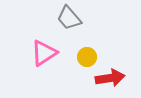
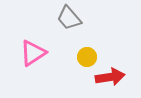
pink triangle: moved 11 px left
red arrow: moved 1 px up
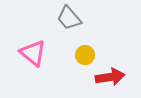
pink triangle: rotated 48 degrees counterclockwise
yellow circle: moved 2 px left, 2 px up
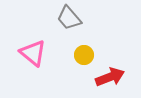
yellow circle: moved 1 px left
red arrow: rotated 12 degrees counterclockwise
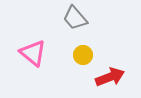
gray trapezoid: moved 6 px right
yellow circle: moved 1 px left
